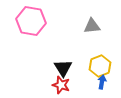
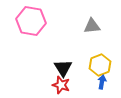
yellow hexagon: moved 1 px up
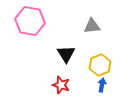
pink hexagon: moved 1 px left
black triangle: moved 3 px right, 14 px up
blue arrow: moved 3 px down
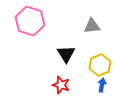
pink hexagon: rotated 8 degrees clockwise
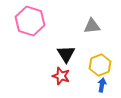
red star: moved 9 px up
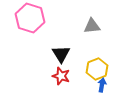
pink hexagon: moved 3 px up
black triangle: moved 5 px left
yellow hexagon: moved 3 px left, 4 px down
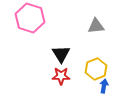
gray triangle: moved 4 px right
yellow hexagon: moved 1 px left
red star: rotated 18 degrees counterclockwise
blue arrow: moved 2 px right, 1 px down
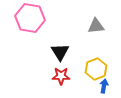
pink hexagon: rotated 8 degrees counterclockwise
black triangle: moved 1 px left, 2 px up
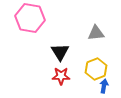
gray triangle: moved 7 px down
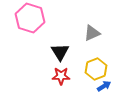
pink hexagon: rotated 8 degrees clockwise
gray triangle: moved 4 px left; rotated 18 degrees counterclockwise
blue arrow: rotated 48 degrees clockwise
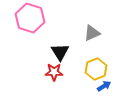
red star: moved 7 px left, 4 px up
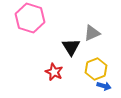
black triangle: moved 11 px right, 5 px up
red star: rotated 24 degrees clockwise
blue arrow: rotated 48 degrees clockwise
